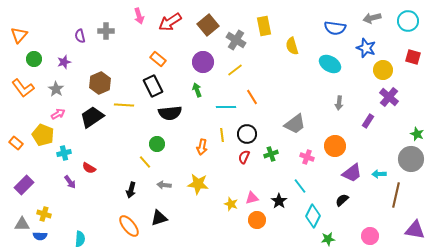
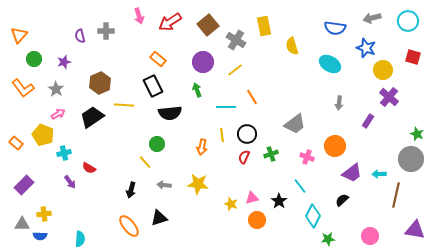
yellow cross at (44, 214): rotated 24 degrees counterclockwise
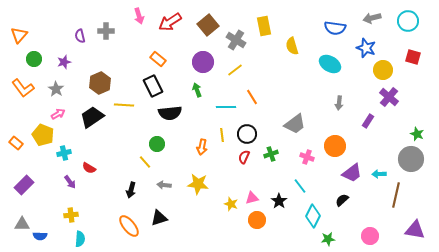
yellow cross at (44, 214): moved 27 px right, 1 px down
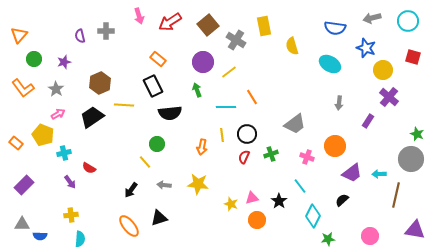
yellow line at (235, 70): moved 6 px left, 2 px down
black arrow at (131, 190): rotated 21 degrees clockwise
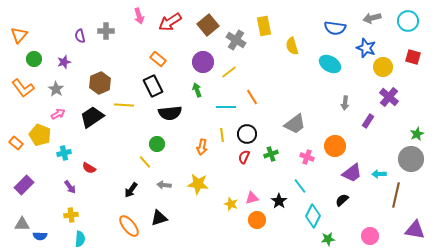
yellow circle at (383, 70): moved 3 px up
gray arrow at (339, 103): moved 6 px right
green star at (417, 134): rotated 24 degrees clockwise
yellow pentagon at (43, 135): moved 3 px left
purple arrow at (70, 182): moved 5 px down
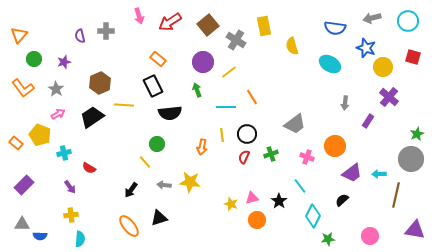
yellow star at (198, 184): moved 8 px left, 2 px up
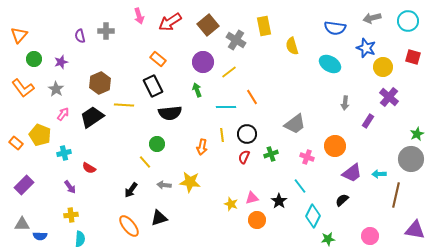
purple star at (64, 62): moved 3 px left
pink arrow at (58, 114): moved 5 px right; rotated 24 degrees counterclockwise
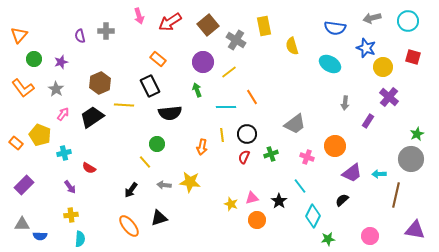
black rectangle at (153, 86): moved 3 px left
